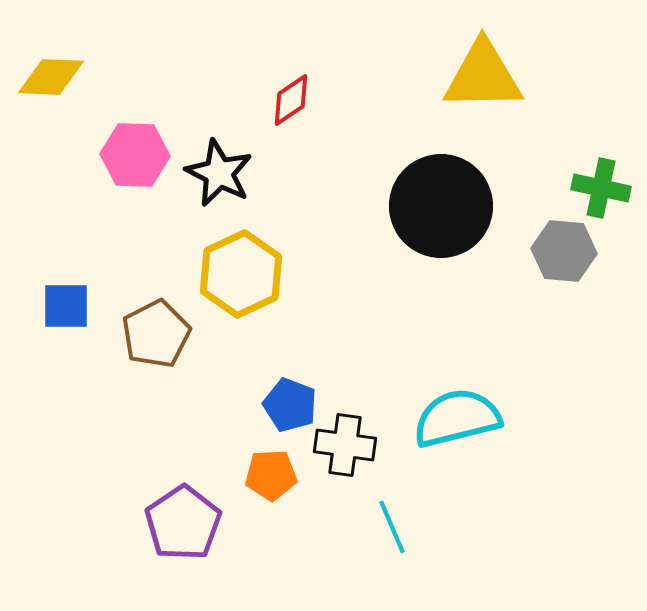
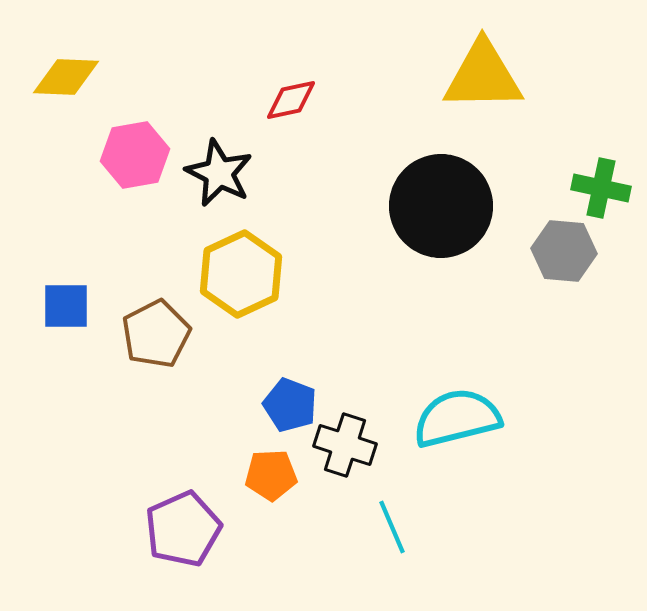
yellow diamond: moved 15 px right
red diamond: rotated 22 degrees clockwise
pink hexagon: rotated 12 degrees counterclockwise
black cross: rotated 10 degrees clockwise
purple pentagon: moved 6 px down; rotated 10 degrees clockwise
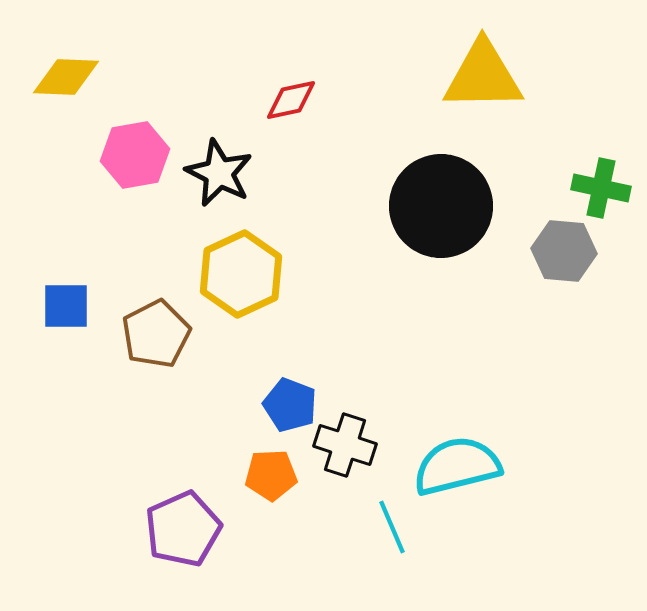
cyan semicircle: moved 48 px down
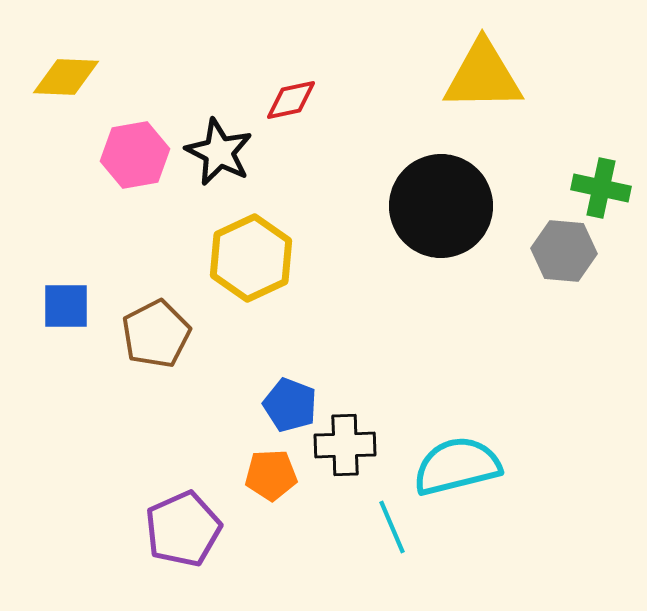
black star: moved 21 px up
yellow hexagon: moved 10 px right, 16 px up
black cross: rotated 20 degrees counterclockwise
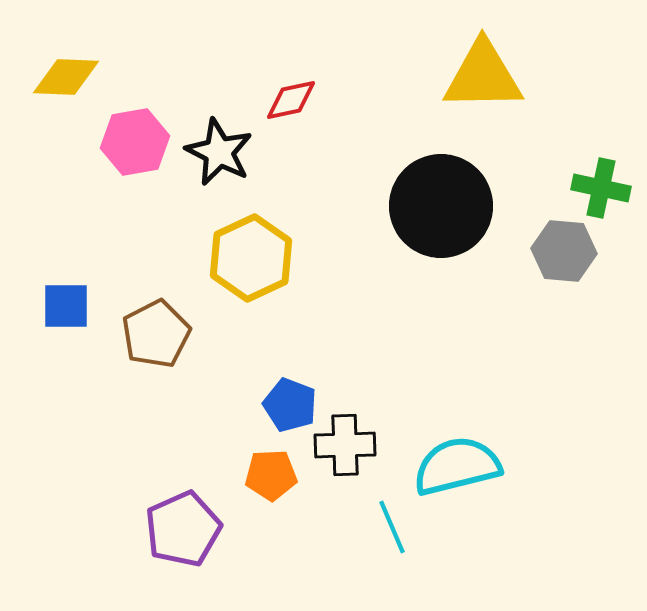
pink hexagon: moved 13 px up
